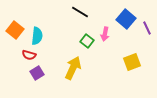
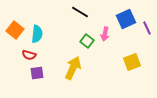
blue square: rotated 24 degrees clockwise
cyan semicircle: moved 2 px up
purple square: rotated 24 degrees clockwise
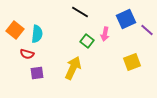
purple line: moved 2 px down; rotated 24 degrees counterclockwise
red semicircle: moved 2 px left, 1 px up
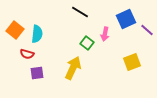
green square: moved 2 px down
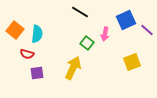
blue square: moved 1 px down
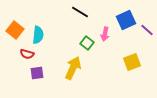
cyan semicircle: moved 1 px right, 1 px down
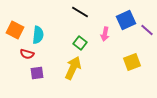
orange square: rotated 12 degrees counterclockwise
green square: moved 7 px left
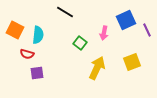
black line: moved 15 px left
purple line: rotated 24 degrees clockwise
pink arrow: moved 1 px left, 1 px up
yellow arrow: moved 24 px right
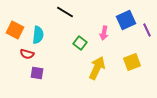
purple square: rotated 16 degrees clockwise
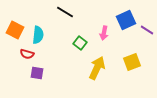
purple line: rotated 32 degrees counterclockwise
